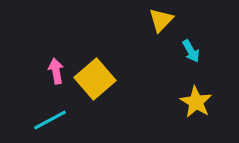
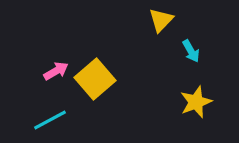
pink arrow: rotated 70 degrees clockwise
yellow star: rotated 20 degrees clockwise
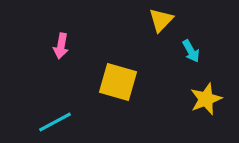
pink arrow: moved 5 px right, 25 px up; rotated 130 degrees clockwise
yellow square: moved 23 px right, 3 px down; rotated 33 degrees counterclockwise
yellow star: moved 10 px right, 3 px up
cyan line: moved 5 px right, 2 px down
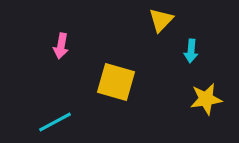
cyan arrow: rotated 35 degrees clockwise
yellow square: moved 2 px left
yellow star: rotated 12 degrees clockwise
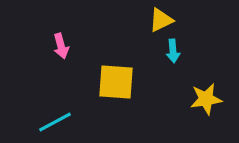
yellow triangle: rotated 20 degrees clockwise
pink arrow: rotated 25 degrees counterclockwise
cyan arrow: moved 18 px left; rotated 10 degrees counterclockwise
yellow square: rotated 12 degrees counterclockwise
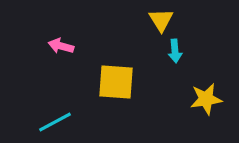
yellow triangle: rotated 36 degrees counterclockwise
pink arrow: rotated 120 degrees clockwise
cyan arrow: moved 2 px right
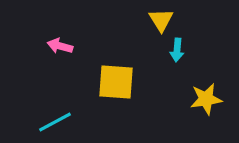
pink arrow: moved 1 px left
cyan arrow: moved 2 px right, 1 px up; rotated 10 degrees clockwise
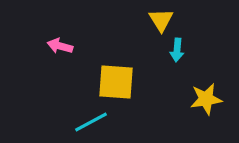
cyan line: moved 36 px right
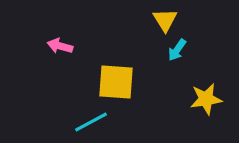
yellow triangle: moved 4 px right
cyan arrow: rotated 30 degrees clockwise
